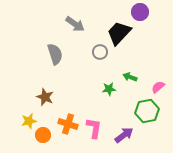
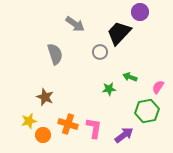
pink semicircle: rotated 16 degrees counterclockwise
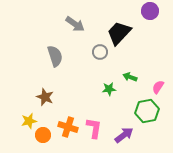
purple circle: moved 10 px right, 1 px up
gray semicircle: moved 2 px down
orange cross: moved 3 px down
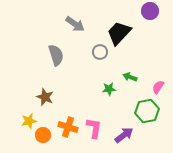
gray semicircle: moved 1 px right, 1 px up
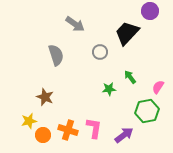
black trapezoid: moved 8 px right
green arrow: rotated 32 degrees clockwise
orange cross: moved 3 px down
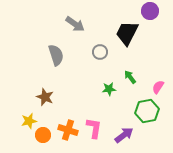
black trapezoid: rotated 16 degrees counterclockwise
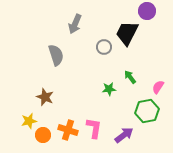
purple circle: moved 3 px left
gray arrow: rotated 78 degrees clockwise
gray circle: moved 4 px right, 5 px up
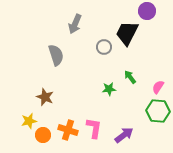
green hexagon: moved 11 px right; rotated 15 degrees clockwise
